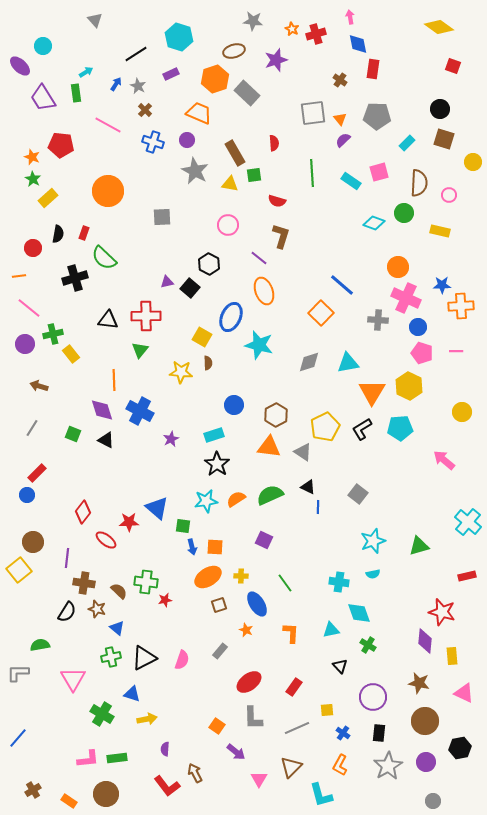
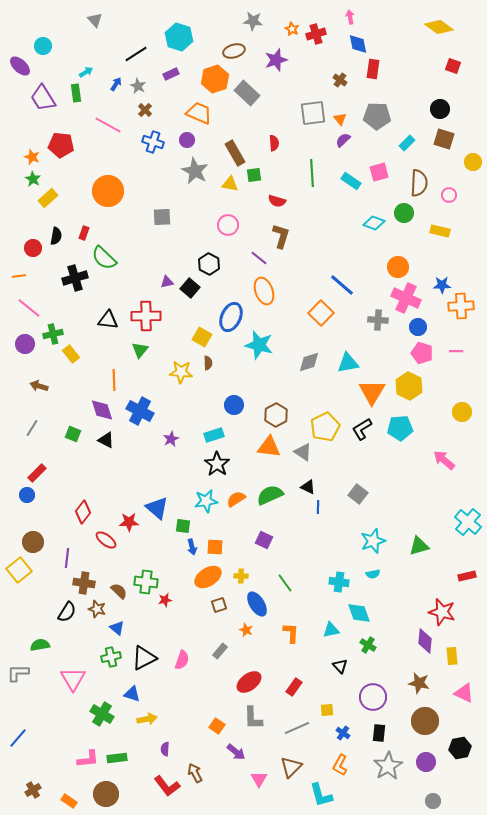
black semicircle at (58, 234): moved 2 px left, 2 px down
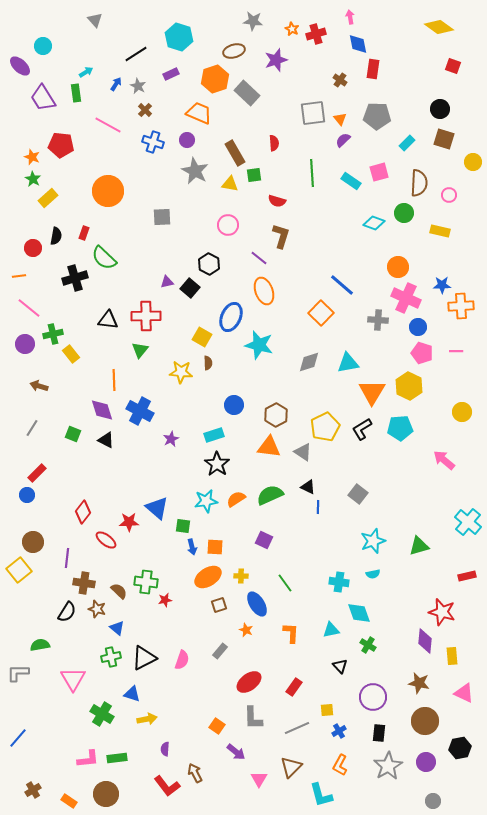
blue cross at (343, 733): moved 4 px left, 2 px up; rotated 24 degrees clockwise
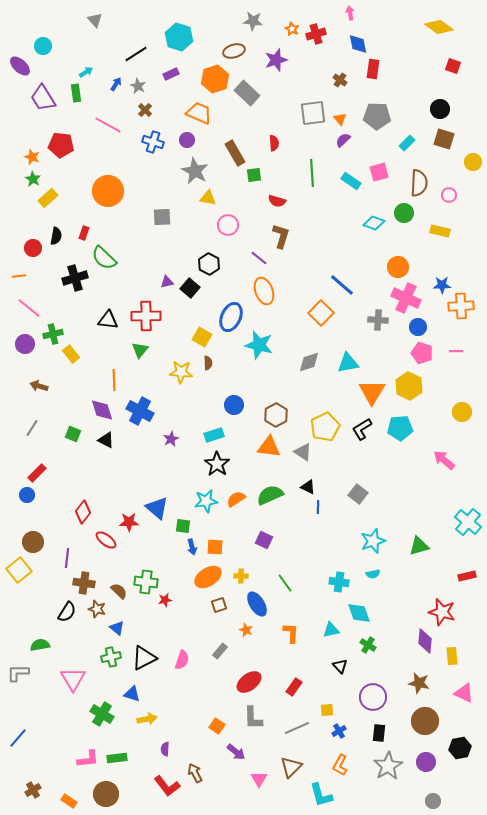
pink arrow at (350, 17): moved 4 px up
yellow triangle at (230, 184): moved 22 px left, 14 px down
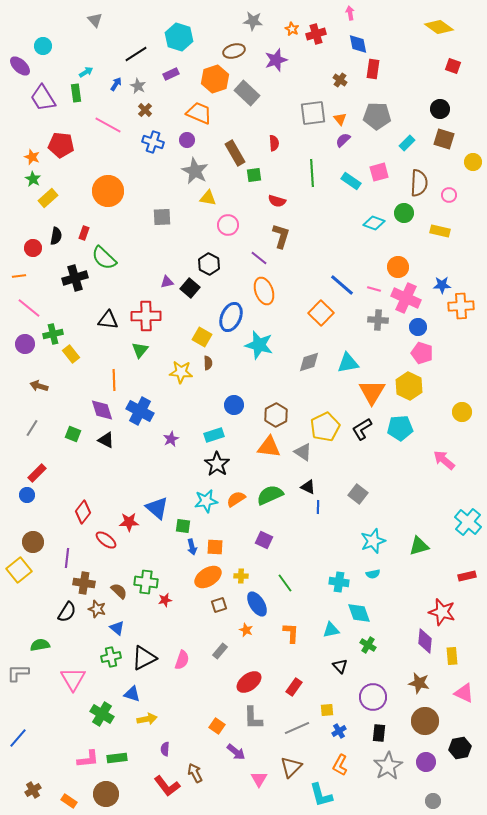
pink line at (456, 351): moved 82 px left, 62 px up; rotated 16 degrees clockwise
